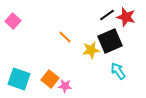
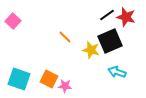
yellow star: rotated 24 degrees clockwise
cyan arrow: moved 1 px left, 1 px down; rotated 36 degrees counterclockwise
orange square: moved 1 px left; rotated 12 degrees counterclockwise
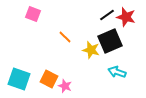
pink square: moved 20 px right, 7 px up; rotated 21 degrees counterclockwise
pink star: rotated 16 degrees clockwise
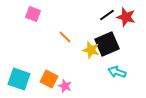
black square: moved 3 px left, 3 px down
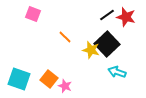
black square: rotated 20 degrees counterclockwise
orange square: rotated 12 degrees clockwise
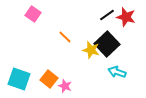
pink square: rotated 14 degrees clockwise
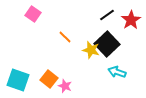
red star: moved 5 px right, 3 px down; rotated 24 degrees clockwise
cyan square: moved 1 px left, 1 px down
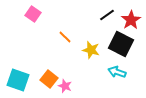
black square: moved 14 px right; rotated 20 degrees counterclockwise
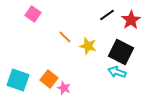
black square: moved 8 px down
yellow star: moved 3 px left, 4 px up
pink star: moved 1 px left, 2 px down
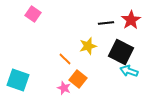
black line: moved 1 px left, 8 px down; rotated 28 degrees clockwise
orange line: moved 22 px down
yellow star: rotated 30 degrees counterclockwise
cyan arrow: moved 12 px right, 1 px up
orange square: moved 29 px right
